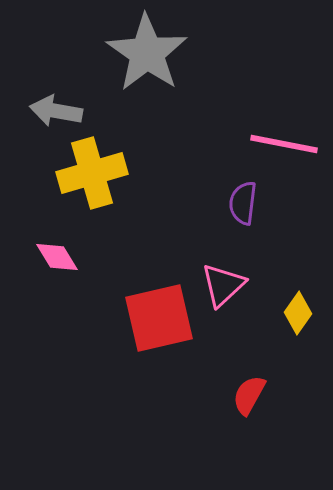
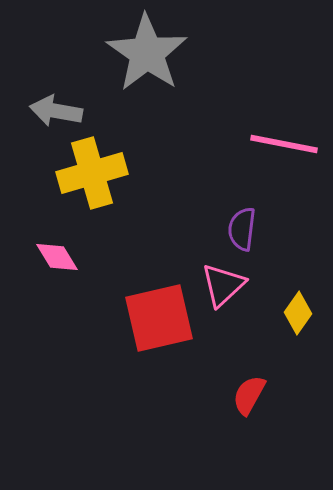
purple semicircle: moved 1 px left, 26 px down
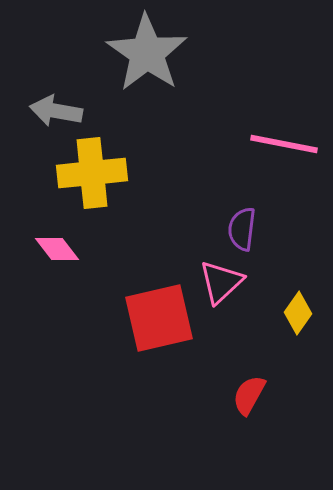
yellow cross: rotated 10 degrees clockwise
pink diamond: moved 8 px up; rotated 6 degrees counterclockwise
pink triangle: moved 2 px left, 3 px up
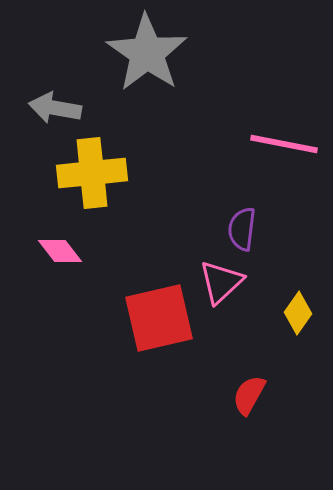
gray arrow: moved 1 px left, 3 px up
pink diamond: moved 3 px right, 2 px down
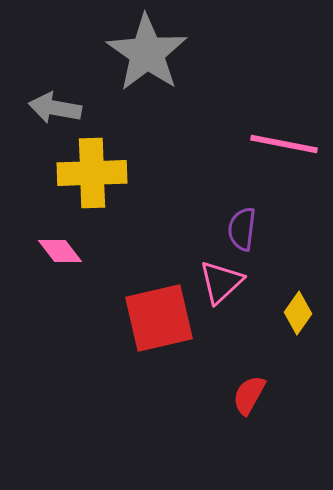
yellow cross: rotated 4 degrees clockwise
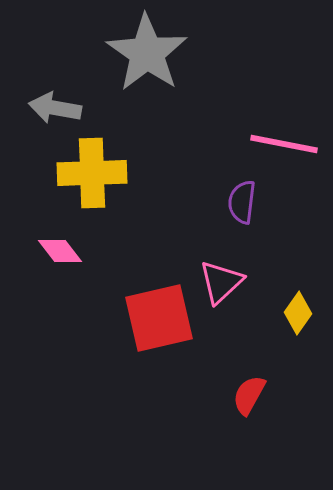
purple semicircle: moved 27 px up
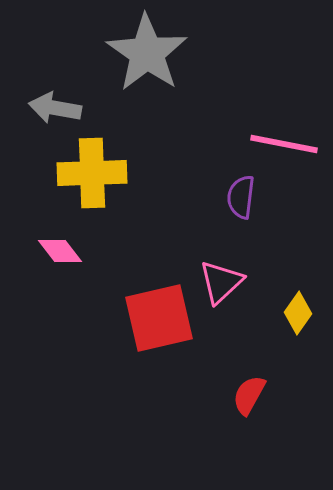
purple semicircle: moved 1 px left, 5 px up
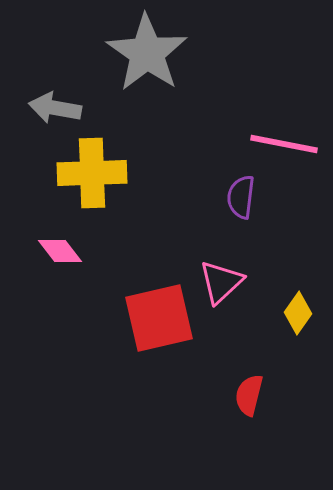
red semicircle: rotated 15 degrees counterclockwise
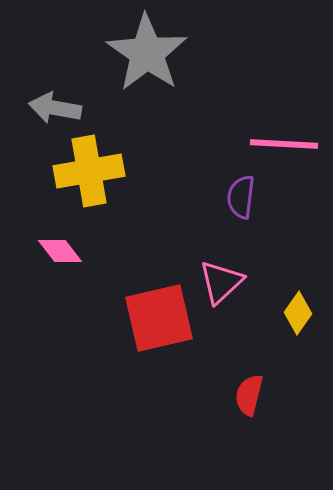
pink line: rotated 8 degrees counterclockwise
yellow cross: moved 3 px left, 2 px up; rotated 8 degrees counterclockwise
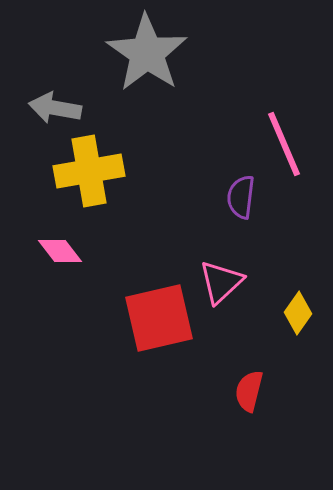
pink line: rotated 64 degrees clockwise
red semicircle: moved 4 px up
